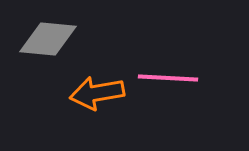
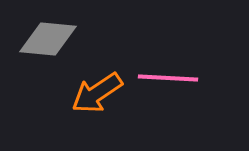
orange arrow: rotated 24 degrees counterclockwise
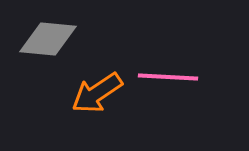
pink line: moved 1 px up
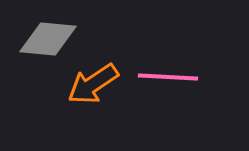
orange arrow: moved 4 px left, 9 px up
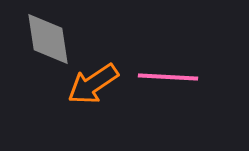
gray diamond: rotated 76 degrees clockwise
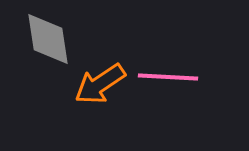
orange arrow: moved 7 px right
